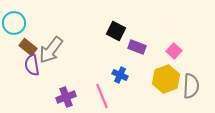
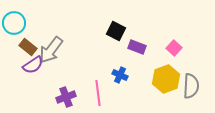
pink square: moved 3 px up
purple semicircle: moved 1 px right; rotated 115 degrees counterclockwise
pink line: moved 4 px left, 3 px up; rotated 15 degrees clockwise
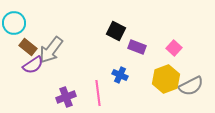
gray semicircle: rotated 60 degrees clockwise
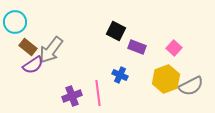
cyan circle: moved 1 px right, 1 px up
purple cross: moved 6 px right, 1 px up
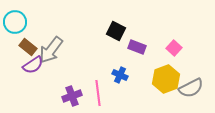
gray semicircle: moved 2 px down
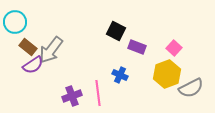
yellow hexagon: moved 1 px right, 5 px up
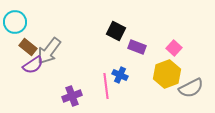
gray arrow: moved 2 px left, 1 px down
pink line: moved 8 px right, 7 px up
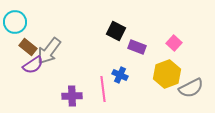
pink square: moved 5 px up
pink line: moved 3 px left, 3 px down
purple cross: rotated 18 degrees clockwise
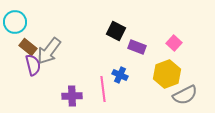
purple semicircle: rotated 70 degrees counterclockwise
gray semicircle: moved 6 px left, 7 px down
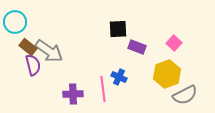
black square: moved 2 px right, 2 px up; rotated 30 degrees counterclockwise
gray arrow: rotated 92 degrees counterclockwise
blue cross: moved 1 px left, 2 px down
purple cross: moved 1 px right, 2 px up
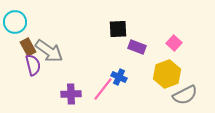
brown rectangle: rotated 24 degrees clockwise
pink line: rotated 45 degrees clockwise
purple cross: moved 2 px left
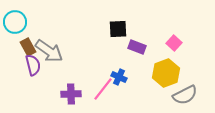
yellow hexagon: moved 1 px left, 1 px up
